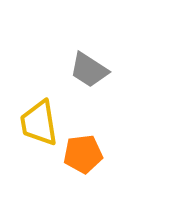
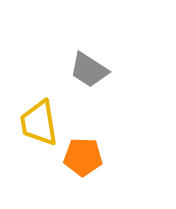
orange pentagon: moved 3 px down; rotated 9 degrees clockwise
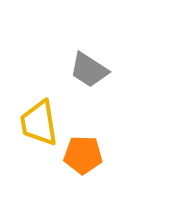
orange pentagon: moved 2 px up
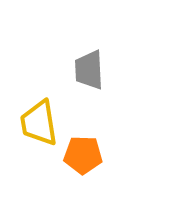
gray trapezoid: rotated 54 degrees clockwise
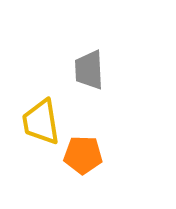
yellow trapezoid: moved 2 px right, 1 px up
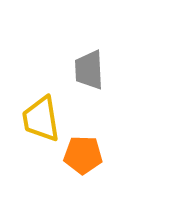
yellow trapezoid: moved 3 px up
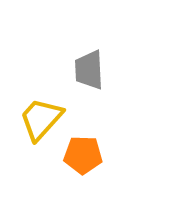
yellow trapezoid: rotated 51 degrees clockwise
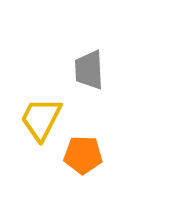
yellow trapezoid: rotated 15 degrees counterclockwise
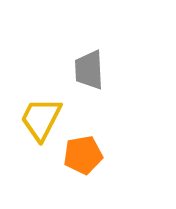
orange pentagon: rotated 12 degrees counterclockwise
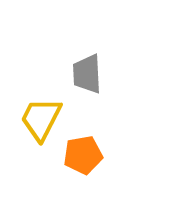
gray trapezoid: moved 2 px left, 4 px down
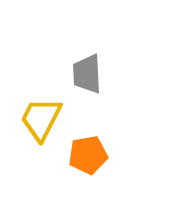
orange pentagon: moved 5 px right
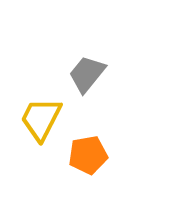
gray trapezoid: rotated 42 degrees clockwise
